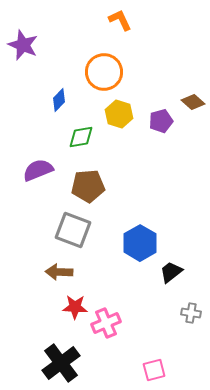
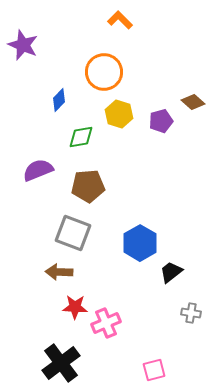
orange L-shape: rotated 20 degrees counterclockwise
gray square: moved 3 px down
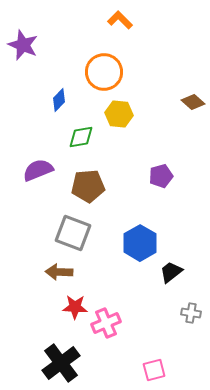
yellow hexagon: rotated 12 degrees counterclockwise
purple pentagon: moved 55 px down
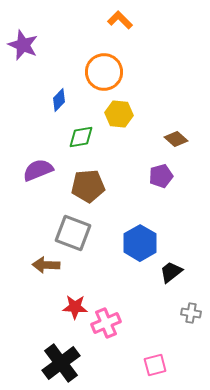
brown diamond: moved 17 px left, 37 px down
brown arrow: moved 13 px left, 7 px up
pink square: moved 1 px right, 5 px up
